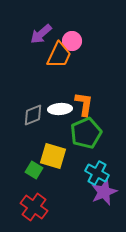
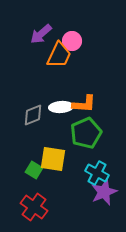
orange L-shape: rotated 85 degrees clockwise
white ellipse: moved 1 px right, 2 px up
yellow square: moved 3 px down; rotated 8 degrees counterclockwise
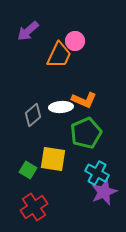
purple arrow: moved 13 px left, 3 px up
pink circle: moved 3 px right
orange L-shape: moved 4 px up; rotated 20 degrees clockwise
gray diamond: rotated 20 degrees counterclockwise
green square: moved 6 px left
red cross: rotated 20 degrees clockwise
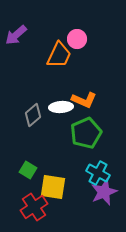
purple arrow: moved 12 px left, 4 px down
pink circle: moved 2 px right, 2 px up
yellow square: moved 28 px down
cyan cross: moved 1 px right
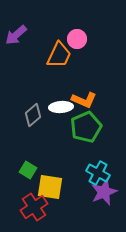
green pentagon: moved 6 px up
yellow square: moved 3 px left
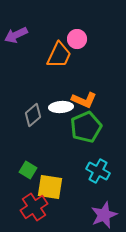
purple arrow: rotated 15 degrees clockwise
cyan cross: moved 2 px up
purple star: moved 23 px down
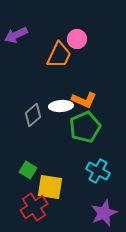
white ellipse: moved 1 px up
green pentagon: moved 1 px left
purple star: moved 2 px up
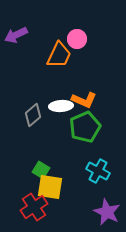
green square: moved 13 px right
purple star: moved 3 px right, 1 px up; rotated 24 degrees counterclockwise
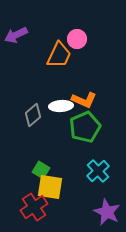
cyan cross: rotated 20 degrees clockwise
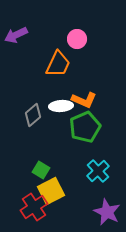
orange trapezoid: moved 1 px left, 9 px down
yellow square: moved 1 px right, 4 px down; rotated 36 degrees counterclockwise
